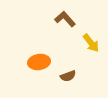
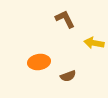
brown L-shape: rotated 15 degrees clockwise
yellow arrow: moved 3 px right; rotated 138 degrees clockwise
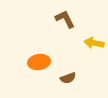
brown semicircle: moved 2 px down
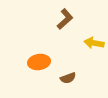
brown L-shape: rotated 75 degrees clockwise
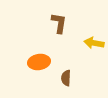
brown L-shape: moved 6 px left, 4 px down; rotated 40 degrees counterclockwise
brown semicircle: moved 2 px left; rotated 112 degrees clockwise
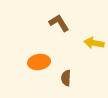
brown L-shape: rotated 40 degrees counterclockwise
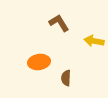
yellow arrow: moved 2 px up
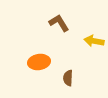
brown semicircle: moved 2 px right
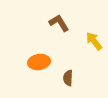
yellow arrow: rotated 42 degrees clockwise
